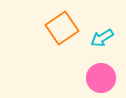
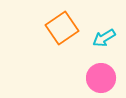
cyan arrow: moved 2 px right
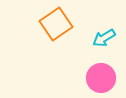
orange square: moved 6 px left, 4 px up
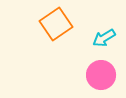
pink circle: moved 3 px up
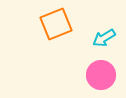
orange square: rotated 12 degrees clockwise
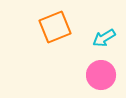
orange square: moved 1 px left, 3 px down
